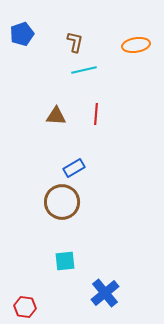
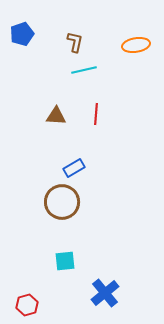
red hexagon: moved 2 px right, 2 px up; rotated 25 degrees counterclockwise
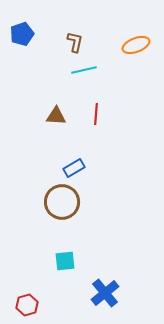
orange ellipse: rotated 12 degrees counterclockwise
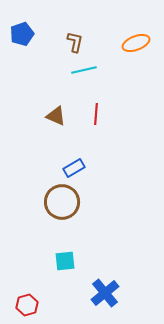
orange ellipse: moved 2 px up
brown triangle: rotated 20 degrees clockwise
